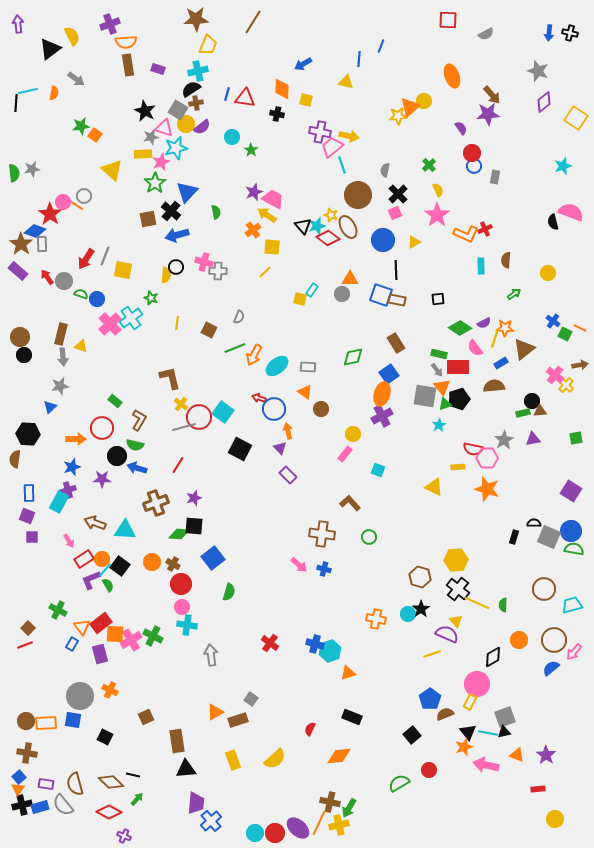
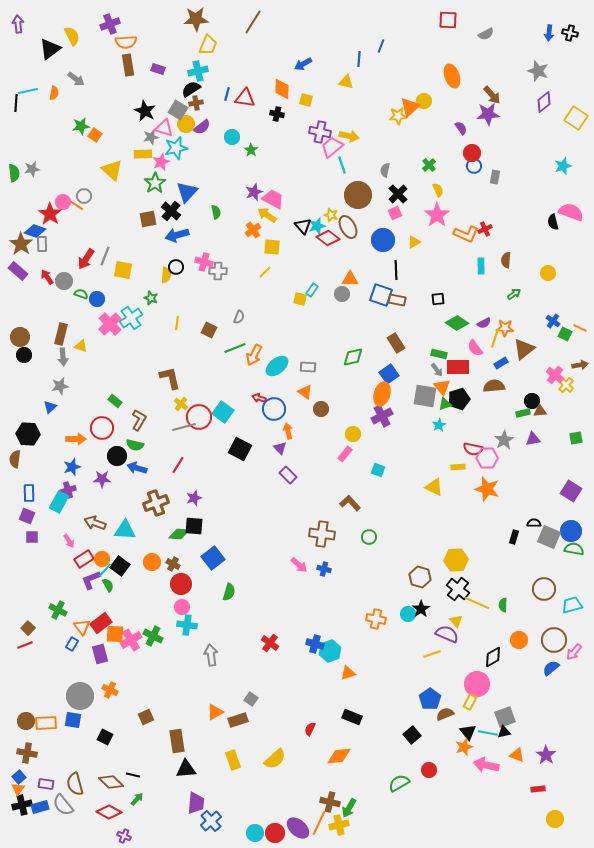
green diamond at (460, 328): moved 3 px left, 5 px up
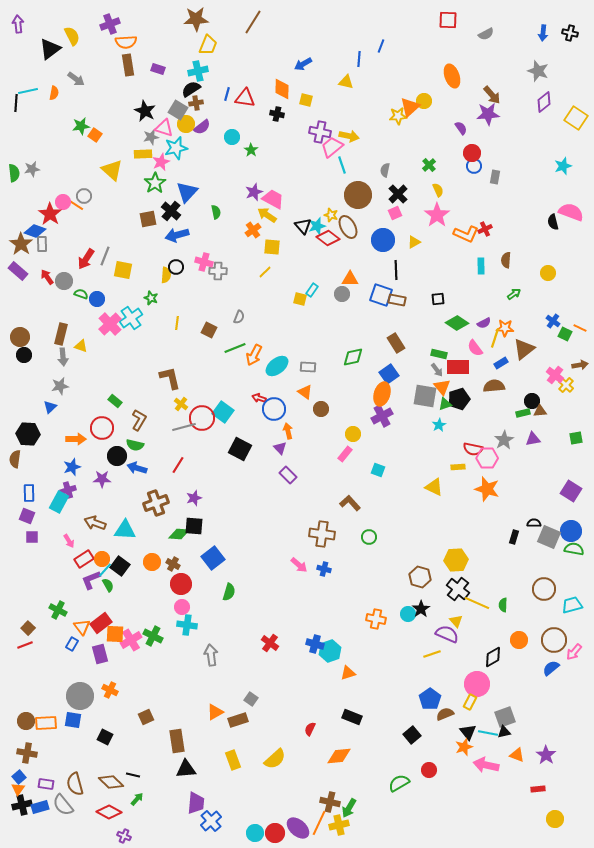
blue arrow at (549, 33): moved 6 px left
red circle at (199, 417): moved 3 px right, 1 px down
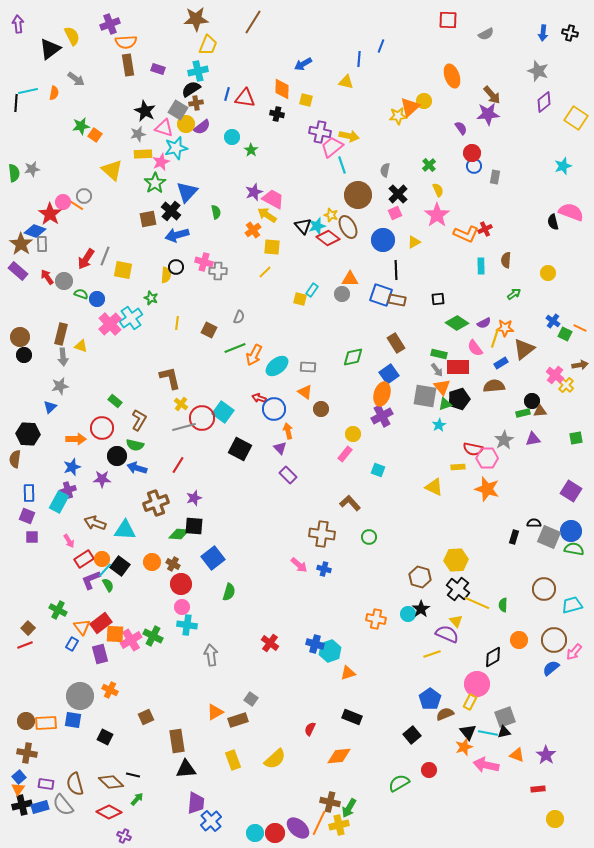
gray star at (151, 137): moved 13 px left, 3 px up
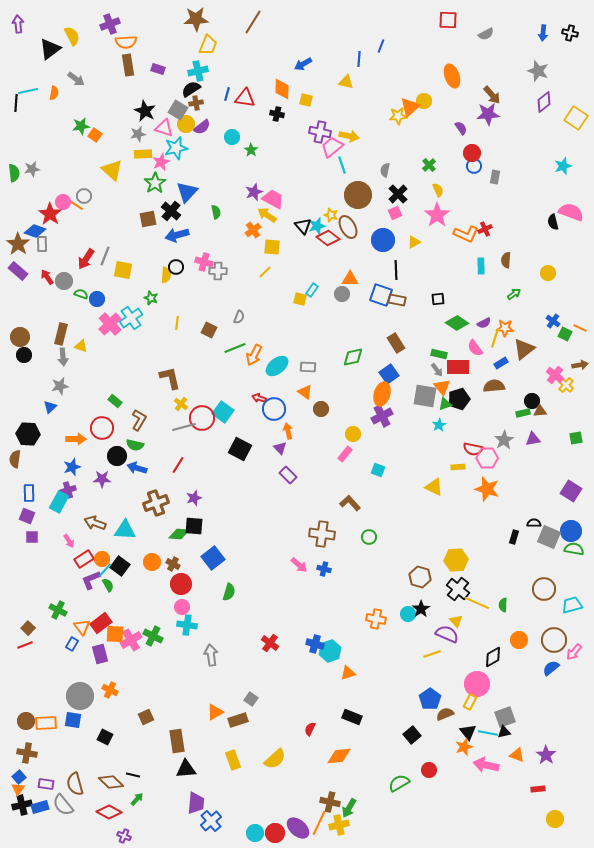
brown star at (21, 244): moved 3 px left
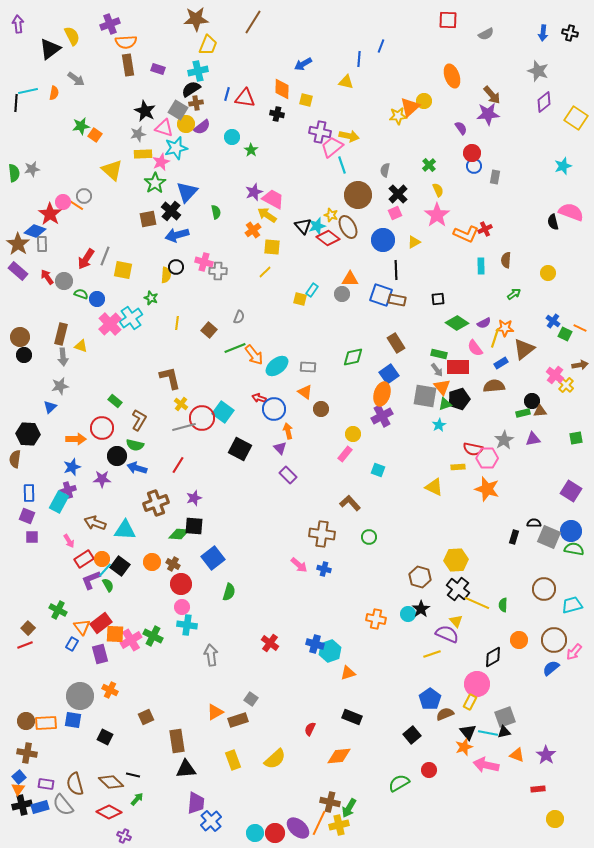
brown square at (209, 330): rotated 14 degrees clockwise
orange arrow at (254, 355): rotated 65 degrees counterclockwise
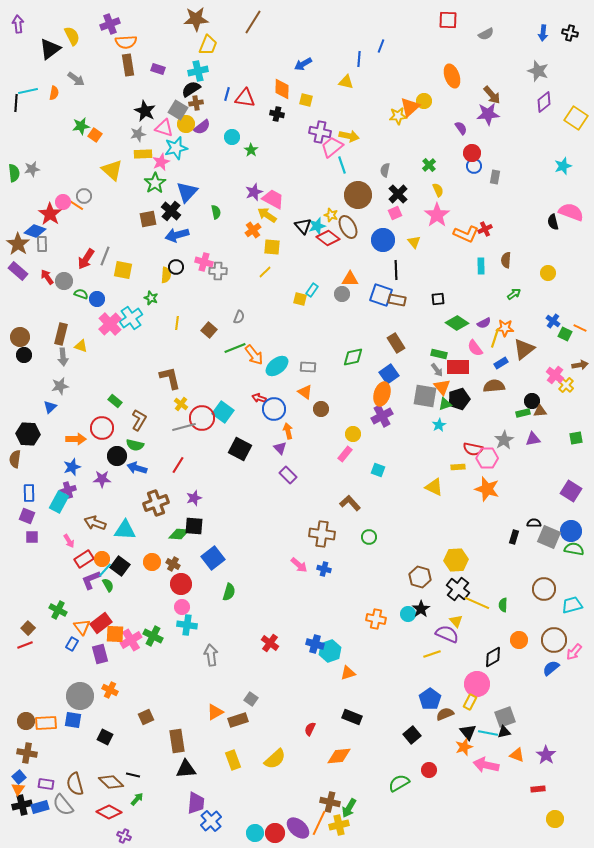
yellow triangle at (414, 242): rotated 40 degrees counterclockwise
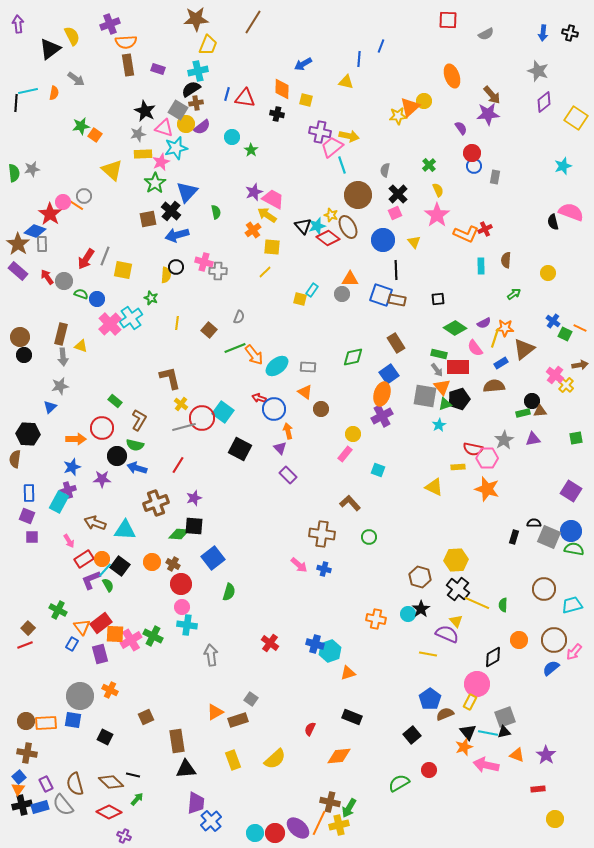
green diamond at (457, 323): moved 2 px left, 5 px down
yellow line at (432, 654): moved 4 px left; rotated 30 degrees clockwise
purple rectangle at (46, 784): rotated 56 degrees clockwise
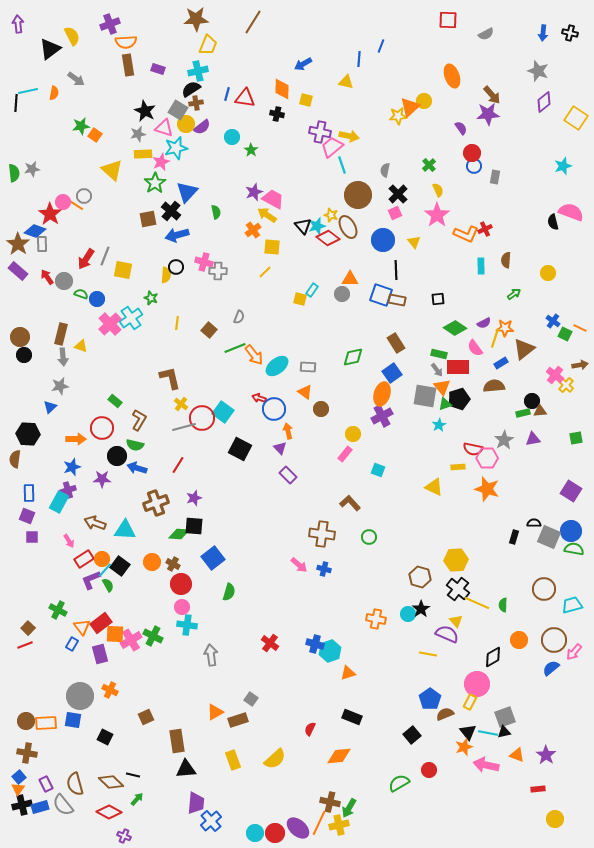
blue square at (389, 374): moved 3 px right, 1 px up
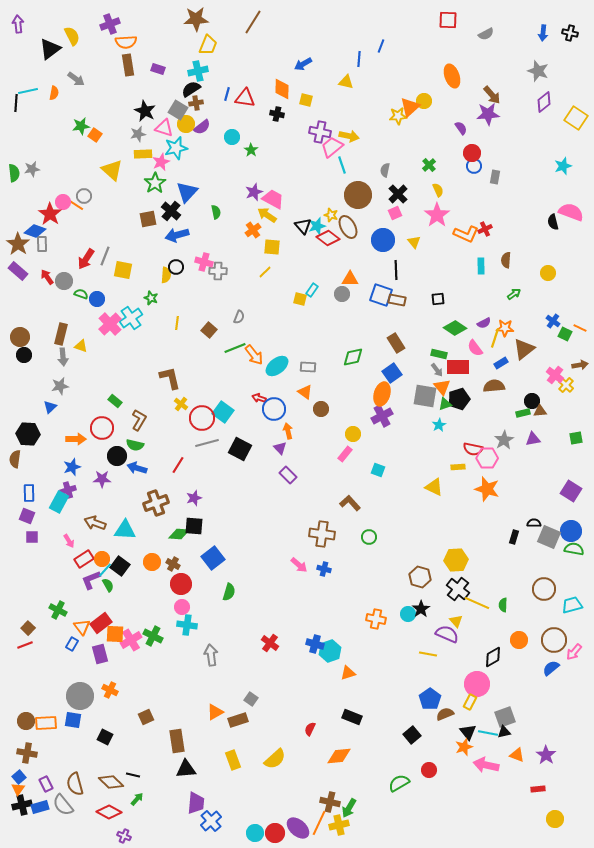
gray line at (184, 427): moved 23 px right, 16 px down
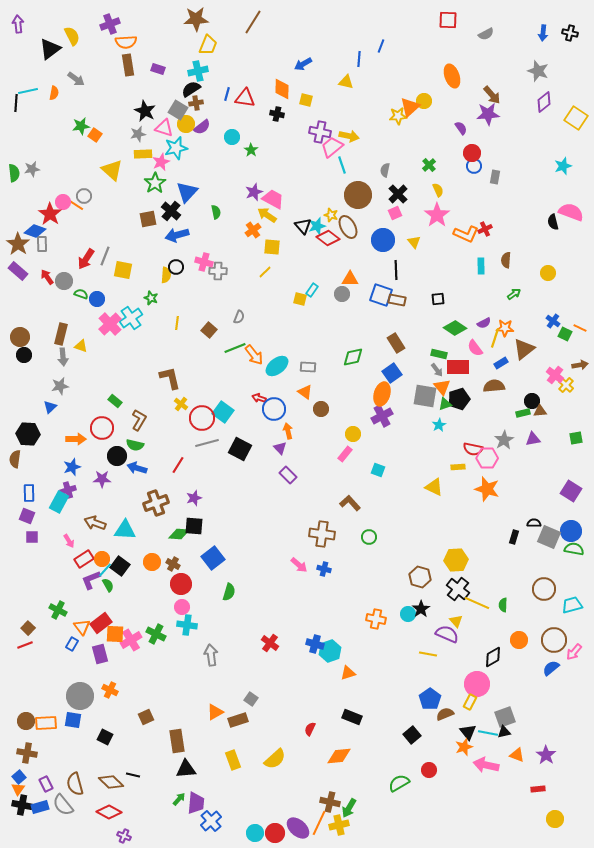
green cross at (153, 636): moved 3 px right, 2 px up
green arrow at (137, 799): moved 42 px right
black cross at (22, 805): rotated 24 degrees clockwise
